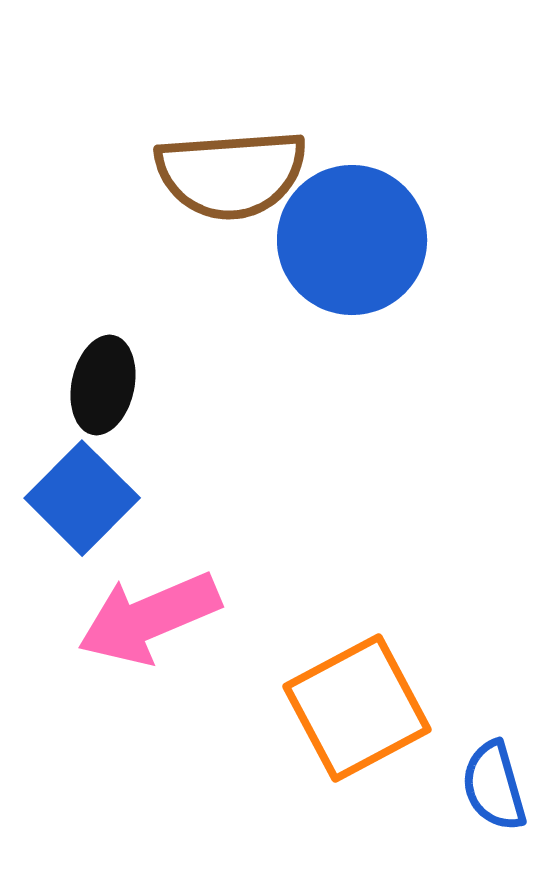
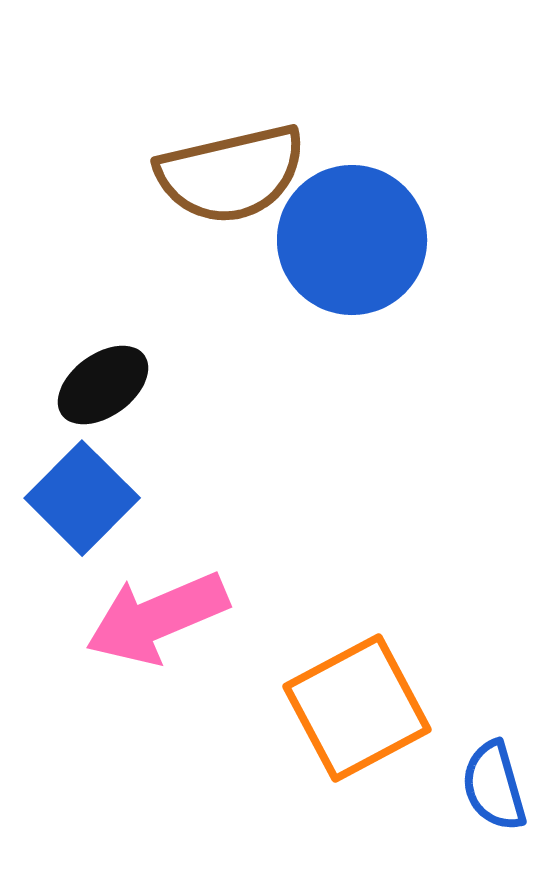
brown semicircle: rotated 9 degrees counterclockwise
black ellipse: rotated 42 degrees clockwise
pink arrow: moved 8 px right
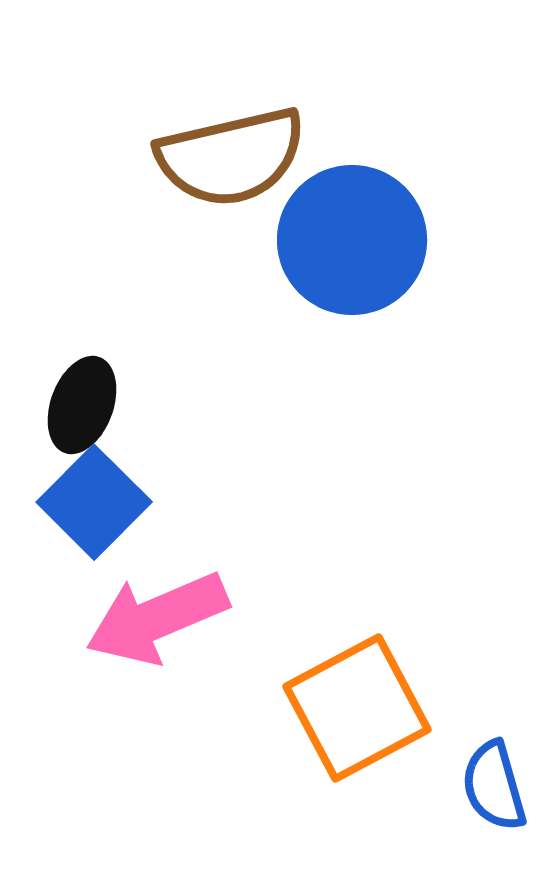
brown semicircle: moved 17 px up
black ellipse: moved 21 px left, 20 px down; rotated 34 degrees counterclockwise
blue square: moved 12 px right, 4 px down
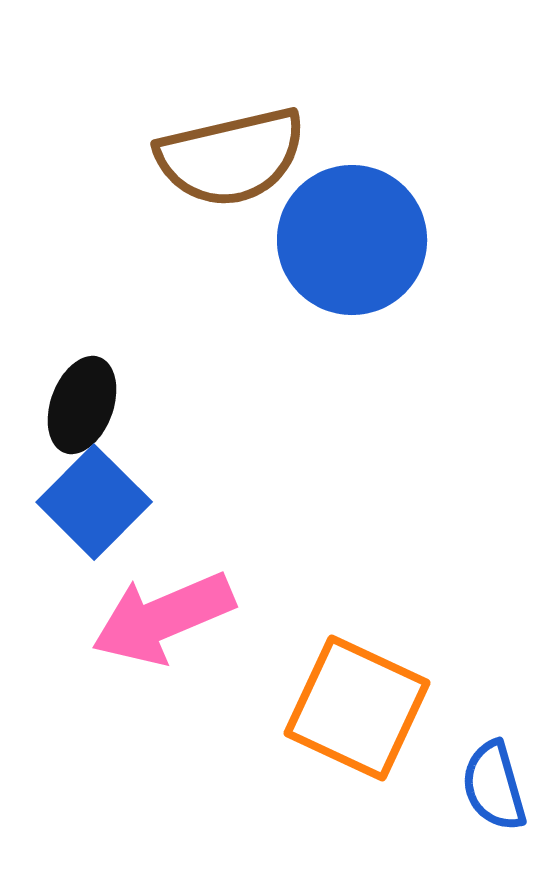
pink arrow: moved 6 px right
orange square: rotated 37 degrees counterclockwise
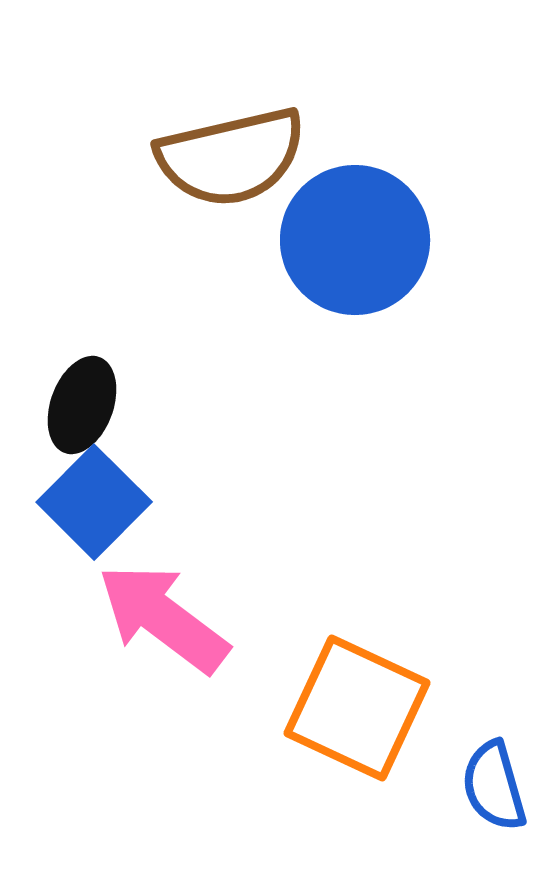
blue circle: moved 3 px right
pink arrow: rotated 60 degrees clockwise
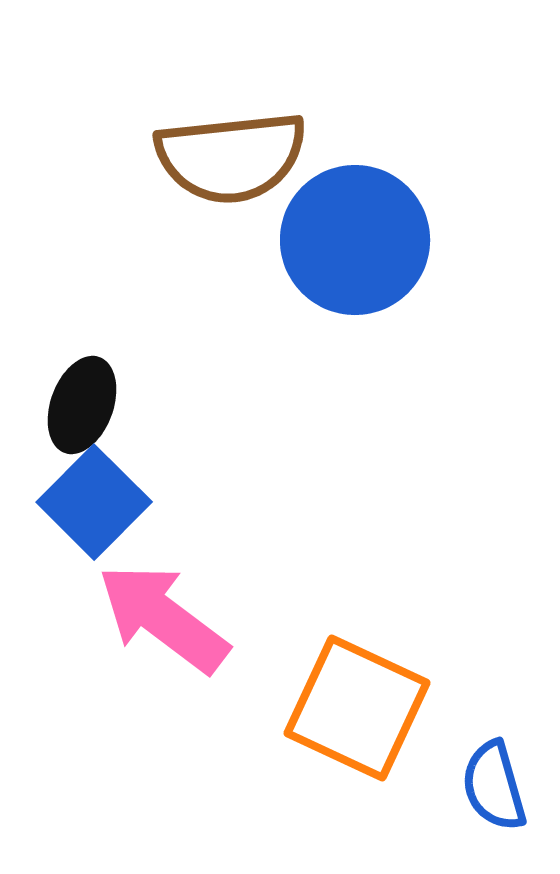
brown semicircle: rotated 7 degrees clockwise
